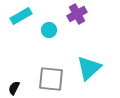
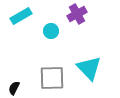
cyan circle: moved 2 px right, 1 px down
cyan triangle: rotated 32 degrees counterclockwise
gray square: moved 1 px right, 1 px up; rotated 8 degrees counterclockwise
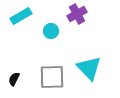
gray square: moved 1 px up
black semicircle: moved 9 px up
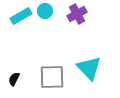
cyan circle: moved 6 px left, 20 px up
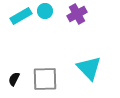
gray square: moved 7 px left, 2 px down
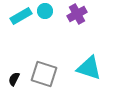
cyan triangle: rotated 28 degrees counterclockwise
gray square: moved 1 px left, 5 px up; rotated 20 degrees clockwise
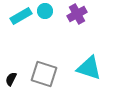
black semicircle: moved 3 px left
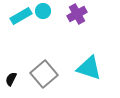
cyan circle: moved 2 px left
gray square: rotated 32 degrees clockwise
